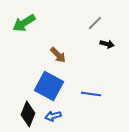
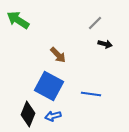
green arrow: moved 6 px left, 3 px up; rotated 65 degrees clockwise
black arrow: moved 2 px left
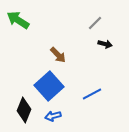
blue square: rotated 20 degrees clockwise
blue line: moved 1 px right; rotated 36 degrees counterclockwise
black diamond: moved 4 px left, 4 px up
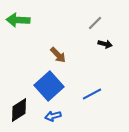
green arrow: rotated 30 degrees counterclockwise
black diamond: moved 5 px left; rotated 35 degrees clockwise
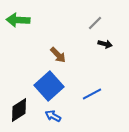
blue arrow: rotated 42 degrees clockwise
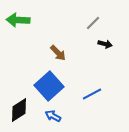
gray line: moved 2 px left
brown arrow: moved 2 px up
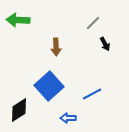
black arrow: rotated 48 degrees clockwise
brown arrow: moved 2 px left, 6 px up; rotated 42 degrees clockwise
blue arrow: moved 15 px right, 2 px down; rotated 28 degrees counterclockwise
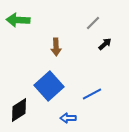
black arrow: rotated 104 degrees counterclockwise
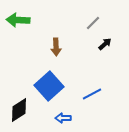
blue arrow: moved 5 px left
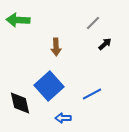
black diamond: moved 1 px right, 7 px up; rotated 70 degrees counterclockwise
